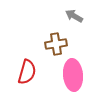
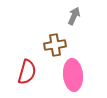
gray arrow: rotated 84 degrees clockwise
brown cross: moved 1 px left, 1 px down
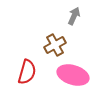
brown cross: rotated 20 degrees counterclockwise
pink ellipse: rotated 68 degrees counterclockwise
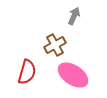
pink ellipse: rotated 16 degrees clockwise
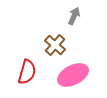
brown cross: rotated 20 degrees counterclockwise
pink ellipse: rotated 60 degrees counterclockwise
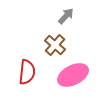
gray arrow: moved 8 px left; rotated 18 degrees clockwise
red semicircle: rotated 10 degrees counterclockwise
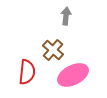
gray arrow: rotated 36 degrees counterclockwise
brown cross: moved 2 px left, 5 px down
